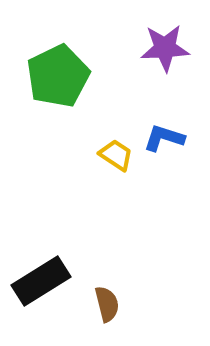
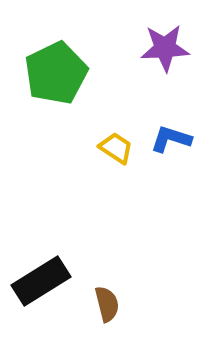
green pentagon: moved 2 px left, 3 px up
blue L-shape: moved 7 px right, 1 px down
yellow trapezoid: moved 7 px up
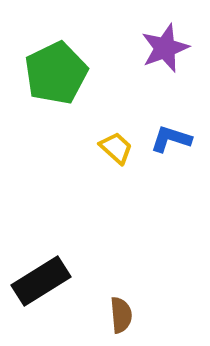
purple star: rotated 18 degrees counterclockwise
yellow trapezoid: rotated 9 degrees clockwise
brown semicircle: moved 14 px right, 11 px down; rotated 9 degrees clockwise
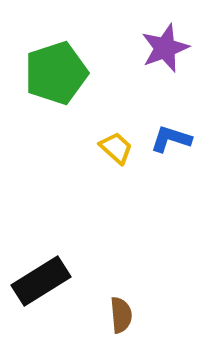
green pentagon: rotated 8 degrees clockwise
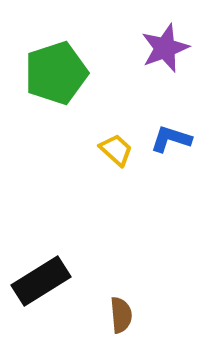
yellow trapezoid: moved 2 px down
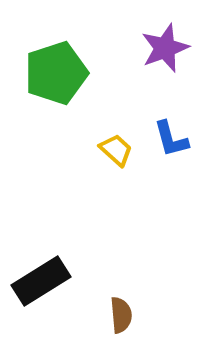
blue L-shape: rotated 123 degrees counterclockwise
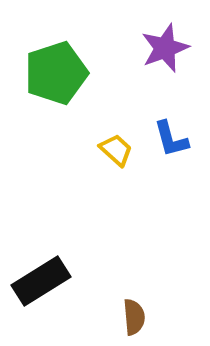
brown semicircle: moved 13 px right, 2 px down
